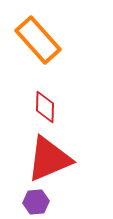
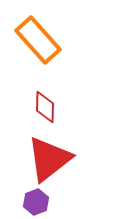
red triangle: rotated 15 degrees counterclockwise
purple hexagon: rotated 15 degrees counterclockwise
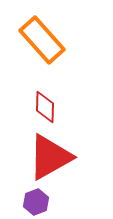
orange rectangle: moved 4 px right
red triangle: moved 1 px right, 2 px up; rotated 9 degrees clockwise
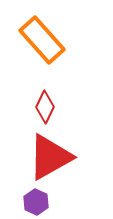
red diamond: rotated 24 degrees clockwise
purple hexagon: rotated 15 degrees counterclockwise
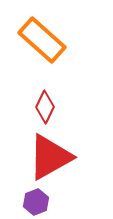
orange rectangle: rotated 6 degrees counterclockwise
purple hexagon: rotated 15 degrees clockwise
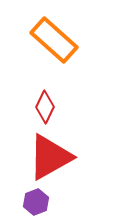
orange rectangle: moved 12 px right
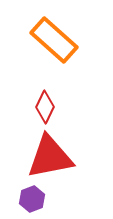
red triangle: rotated 18 degrees clockwise
purple hexagon: moved 4 px left, 3 px up
